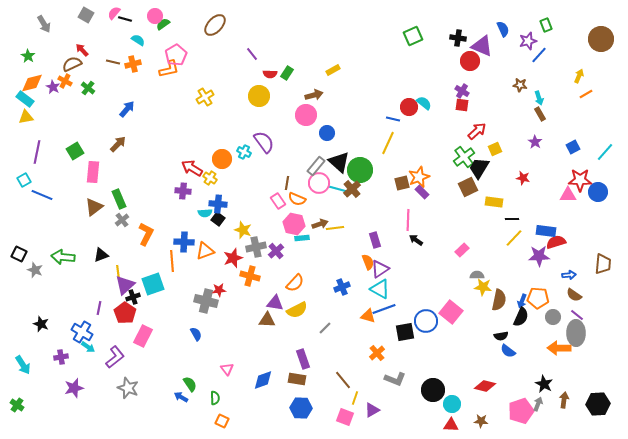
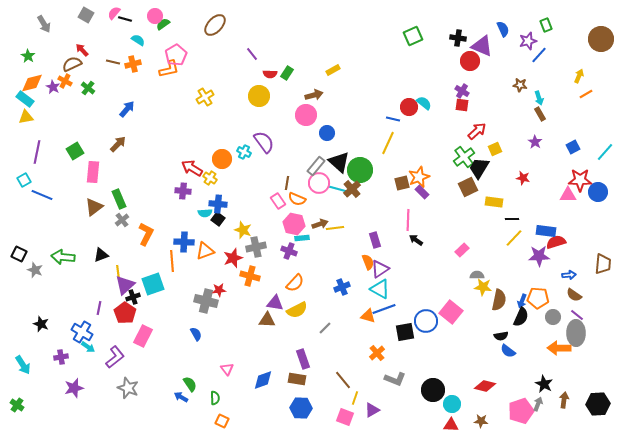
purple cross at (276, 251): moved 13 px right; rotated 28 degrees counterclockwise
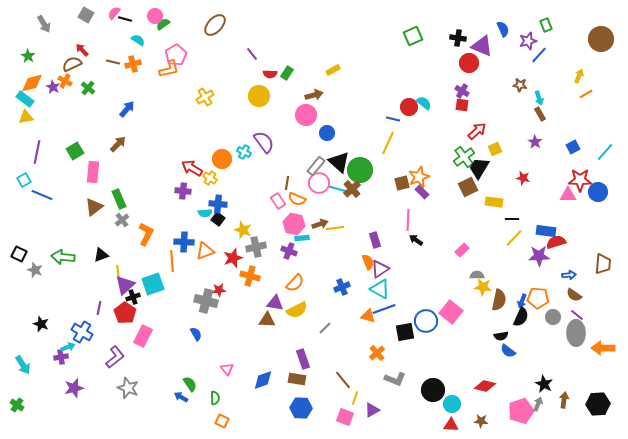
red circle at (470, 61): moved 1 px left, 2 px down
cyan arrow at (88, 347): moved 20 px left; rotated 56 degrees counterclockwise
orange arrow at (559, 348): moved 44 px right
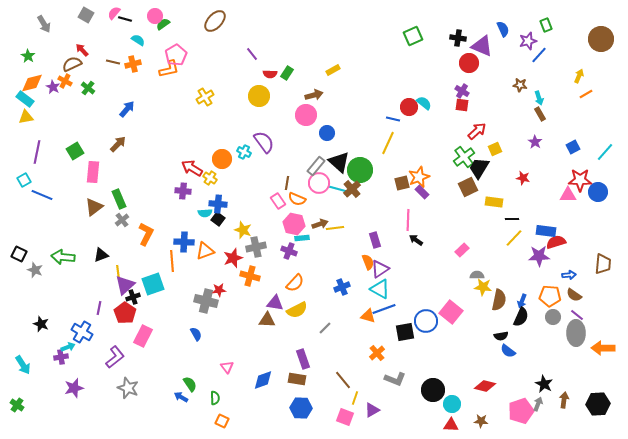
brown ellipse at (215, 25): moved 4 px up
orange pentagon at (538, 298): moved 12 px right, 2 px up
pink triangle at (227, 369): moved 2 px up
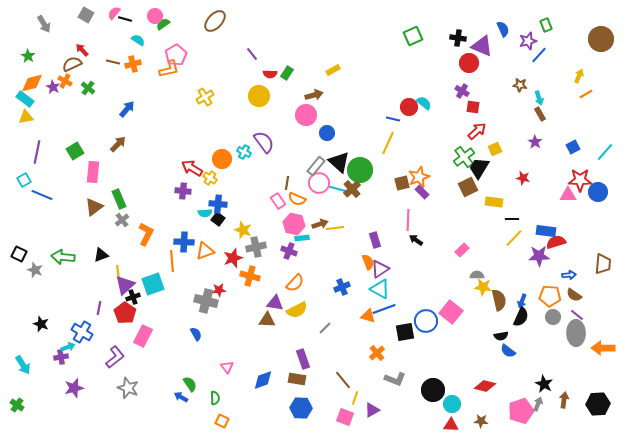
red square at (462, 105): moved 11 px right, 2 px down
brown semicircle at (499, 300): rotated 25 degrees counterclockwise
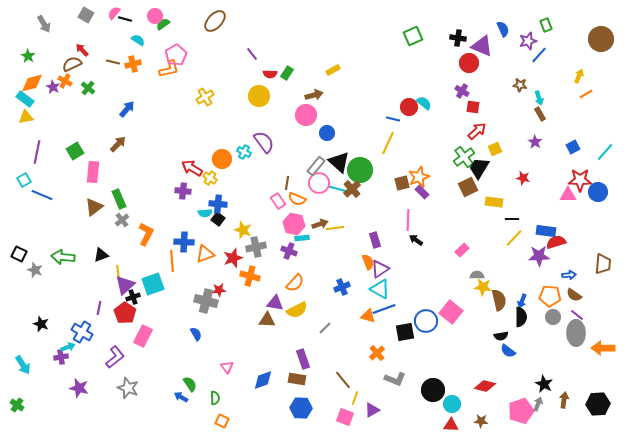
orange triangle at (205, 251): moved 3 px down
black semicircle at (521, 317): rotated 24 degrees counterclockwise
purple star at (74, 388): moved 5 px right; rotated 30 degrees clockwise
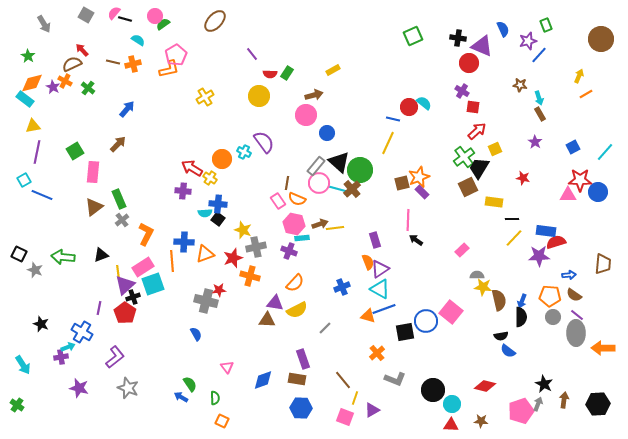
yellow triangle at (26, 117): moved 7 px right, 9 px down
pink rectangle at (143, 336): moved 69 px up; rotated 30 degrees clockwise
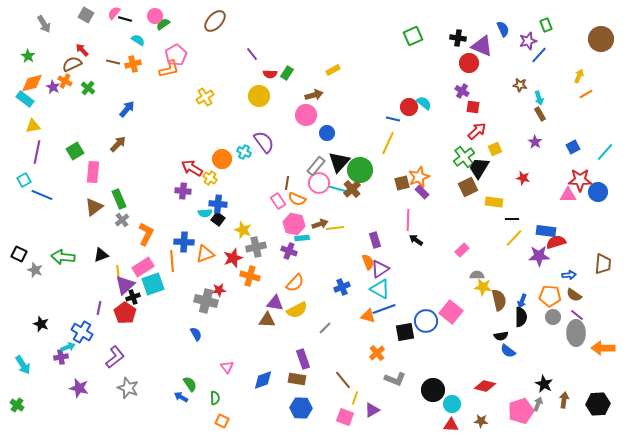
black triangle at (339, 162): rotated 30 degrees clockwise
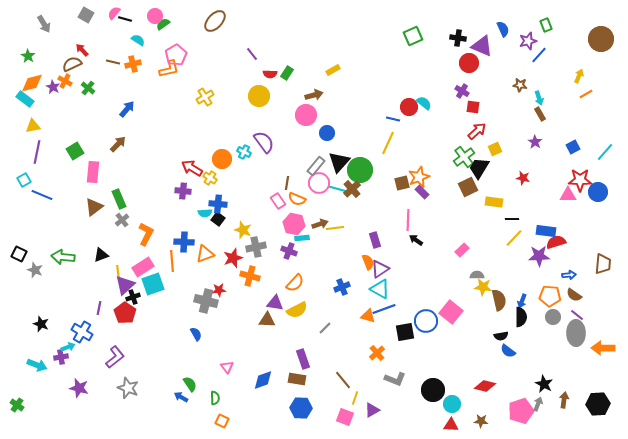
cyan arrow at (23, 365): moved 14 px right; rotated 36 degrees counterclockwise
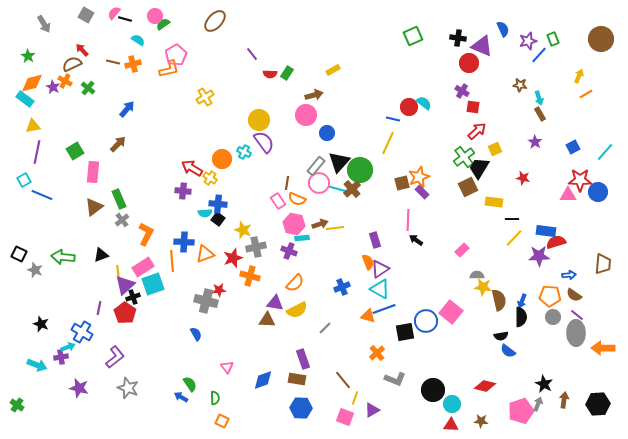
green rectangle at (546, 25): moved 7 px right, 14 px down
yellow circle at (259, 96): moved 24 px down
